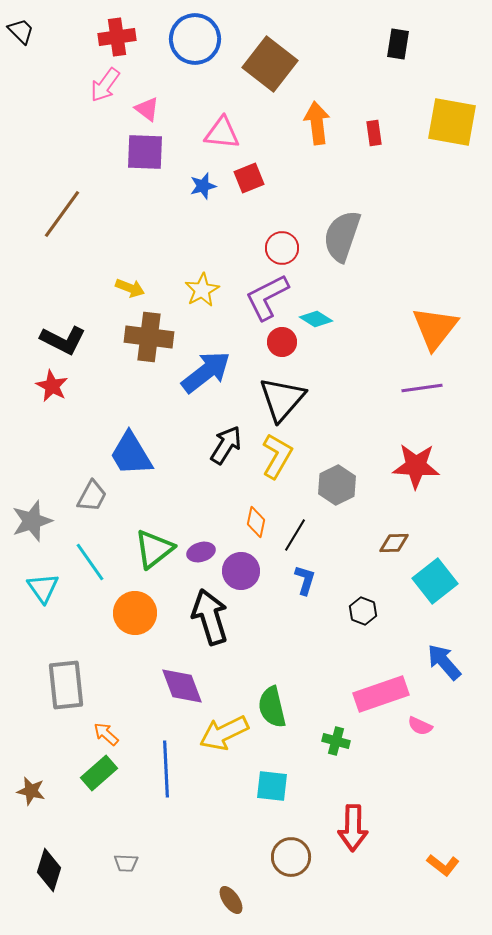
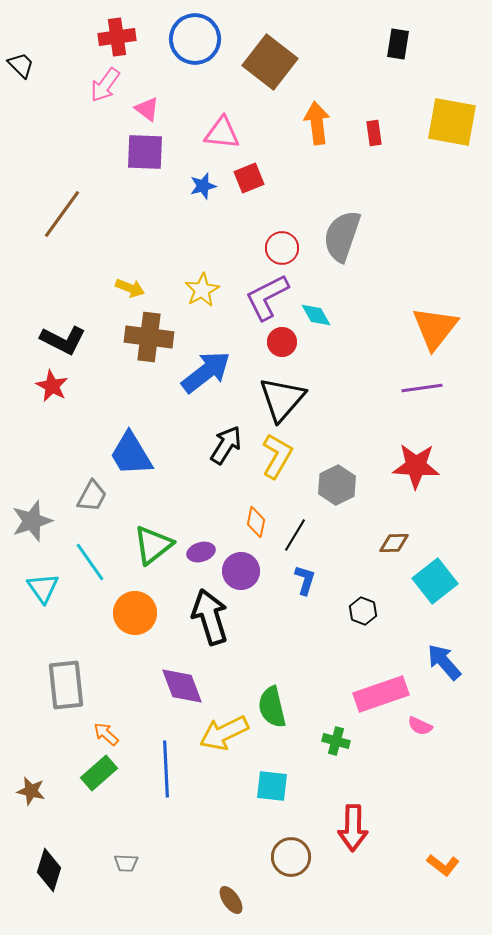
black trapezoid at (21, 31): moved 34 px down
brown square at (270, 64): moved 2 px up
cyan diamond at (316, 319): moved 4 px up; rotated 28 degrees clockwise
green triangle at (154, 549): moved 1 px left, 4 px up
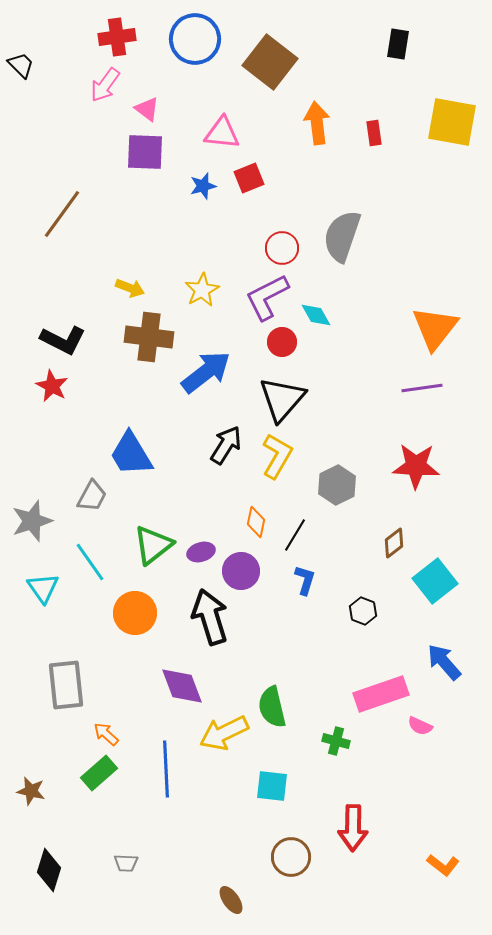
brown diamond at (394, 543): rotated 36 degrees counterclockwise
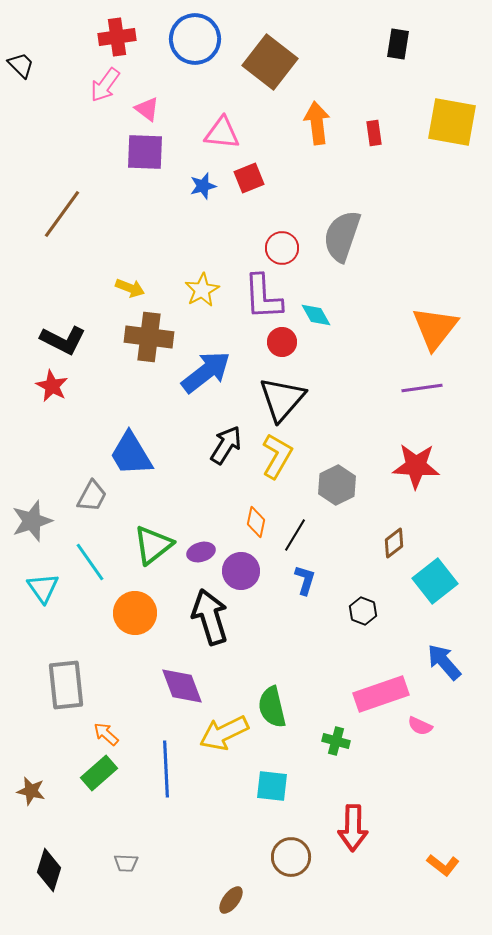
purple L-shape at (267, 297): moved 4 px left; rotated 66 degrees counterclockwise
brown ellipse at (231, 900): rotated 72 degrees clockwise
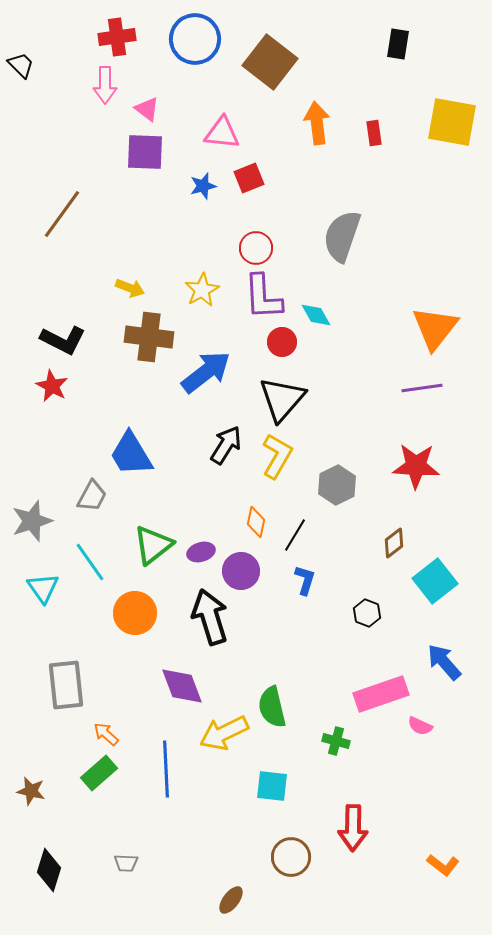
pink arrow at (105, 85): rotated 36 degrees counterclockwise
red circle at (282, 248): moved 26 px left
black hexagon at (363, 611): moved 4 px right, 2 px down
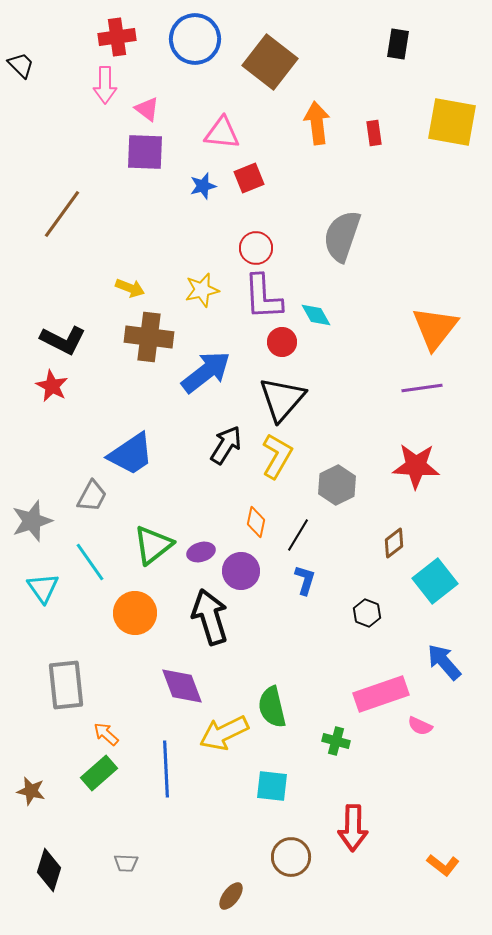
yellow star at (202, 290): rotated 16 degrees clockwise
blue trapezoid at (131, 454): rotated 93 degrees counterclockwise
black line at (295, 535): moved 3 px right
brown ellipse at (231, 900): moved 4 px up
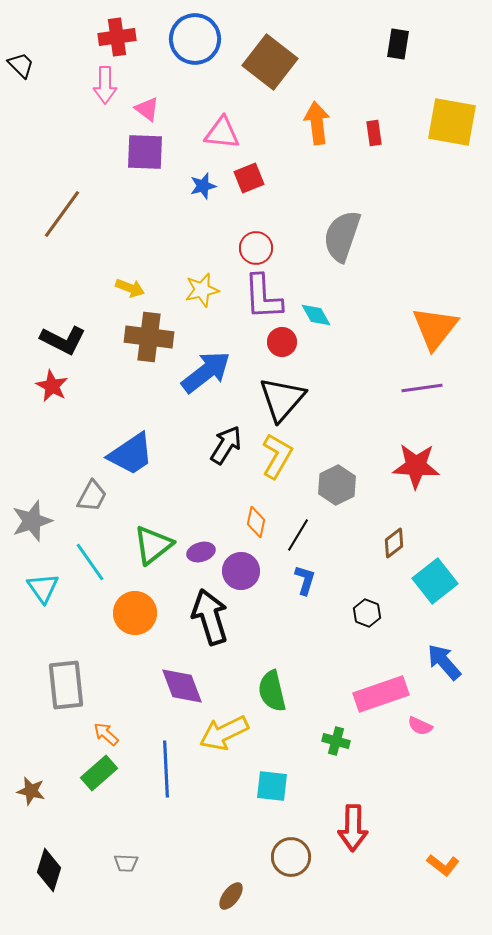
green semicircle at (272, 707): moved 16 px up
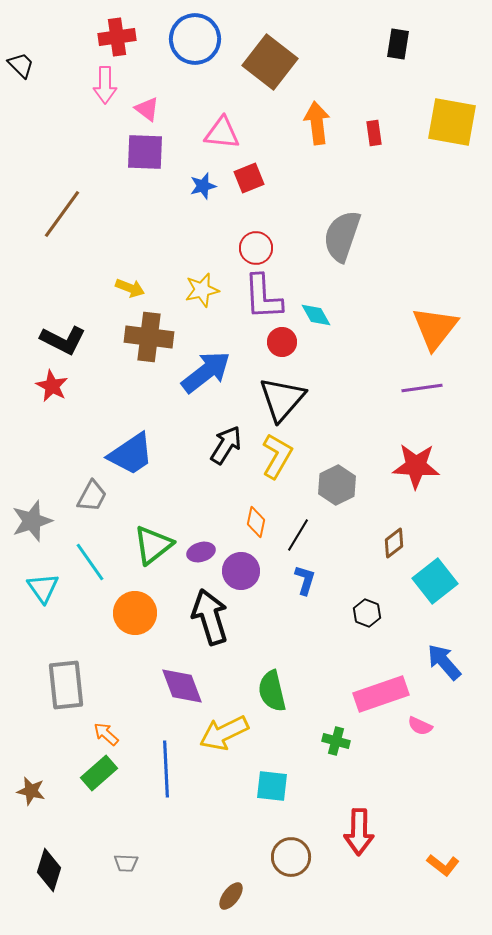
red arrow at (353, 828): moved 6 px right, 4 px down
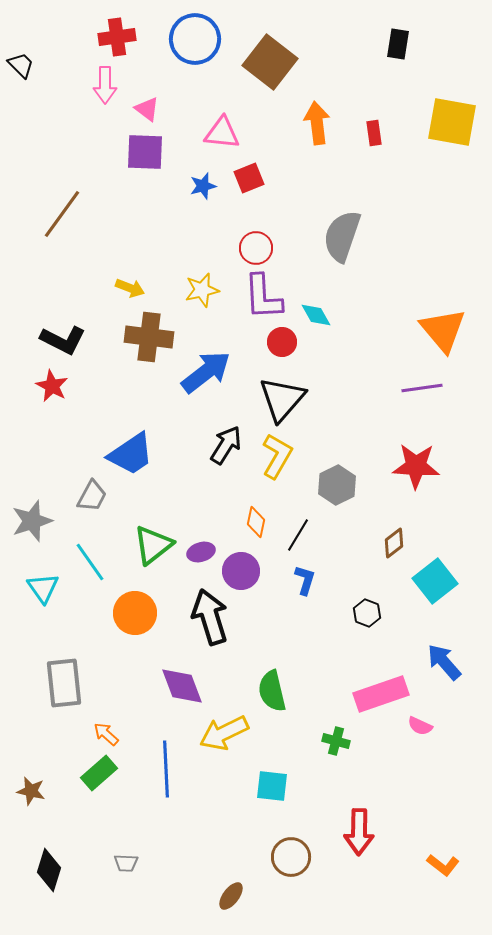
orange triangle at (435, 328): moved 8 px right, 2 px down; rotated 18 degrees counterclockwise
gray rectangle at (66, 685): moved 2 px left, 2 px up
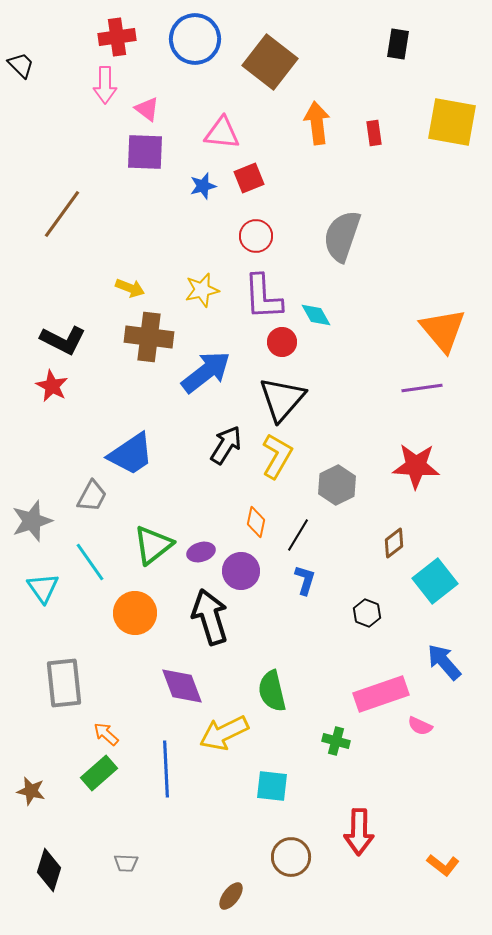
red circle at (256, 248): moved 12 px up
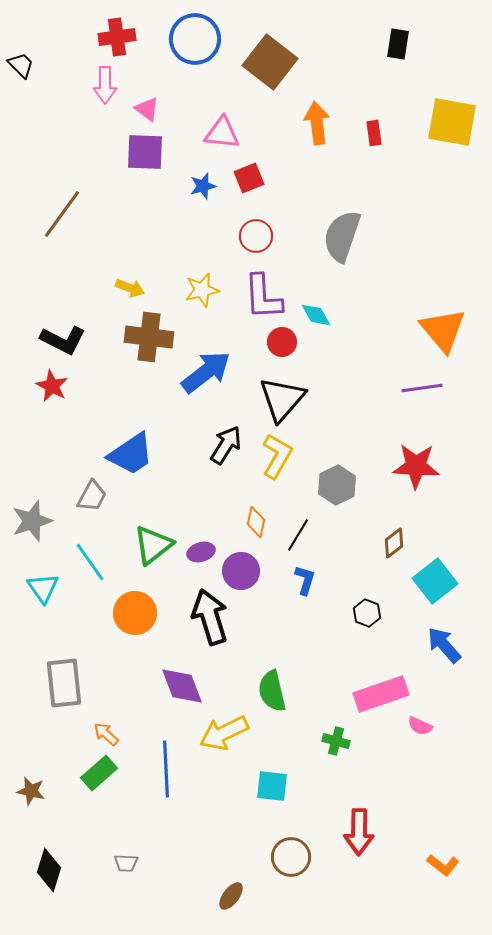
blue arrow at (444, 662): moved 17 px up
